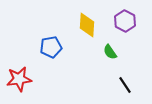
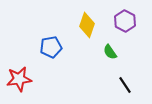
yellow diamond: rotated 15 degrees clockwise
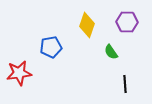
purple hexagon: moved 2 px right, 1 px down; rotated 25 degrees counterclockwise
green semicircle: moved 1 px right
red star: moved 6 px up
black line: moved 1 px up; rotated 30 degrees clockwise
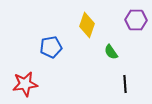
purple hexagon: moved 9 px right, 2 px up
red star: moved 6 px right, 11 px down
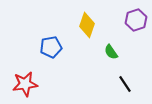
purple hexagon: rotated 20 degrees counterclockwise
black line: rotated 30 degrees counterclockwise
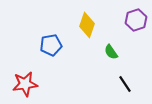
blue pentagon: moved 2 px up
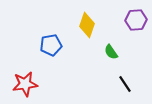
purple hexagon: rotated 15 degrees clockwise
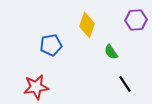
red star: moved 11 px right, 3 px down
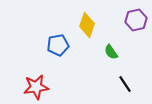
purple hexagon: rotated 10 degrees counterclockwise
blue pentagon: moved 7 px right
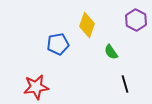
purple hexagon: rotated 20 degrees counterclockwise
blue pentagon: moved 1 px up
black line: rotated 18 degrees clockwise
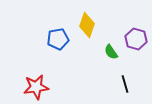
purple hexagon: moved 19 px down; rotated 10 degrees counterclockwise
blue pentagon: moved 5 px up
